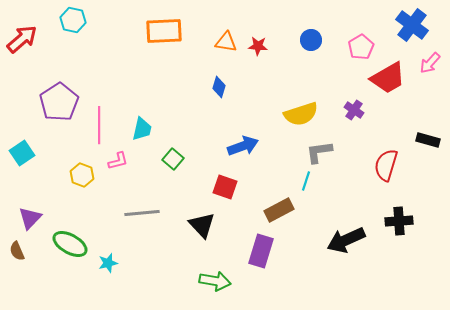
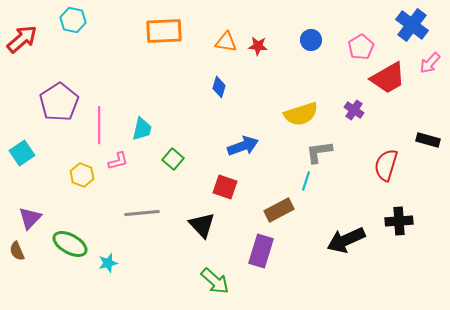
green arrow: rotated 32 degrees clockwise
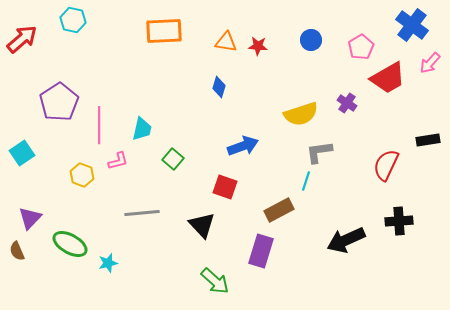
purple cross: moved 7 px left, 7 px up
black rectangle: rotated 25 degrees counterclockwise
red semicircle: rotated 8 degrees clockwise
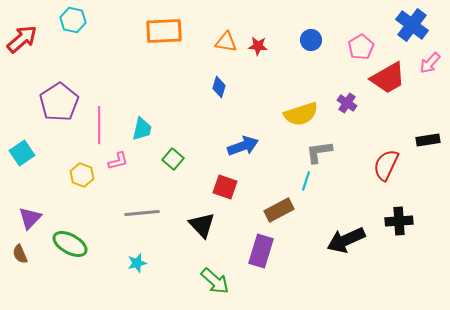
brown semicircle: moved 3 px right, 3 px down
cyan star: moved 29 px right
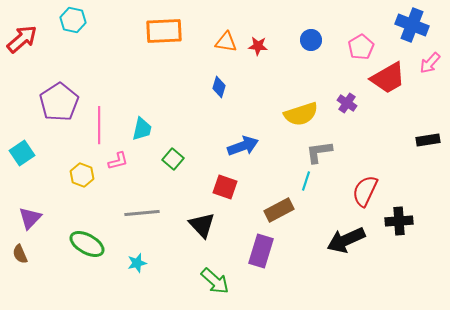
blue cross: rotated 16 degrees counterclockwise
red semicircle: moved 21 px left, 26 px down
green ellipse: moved 17 px right
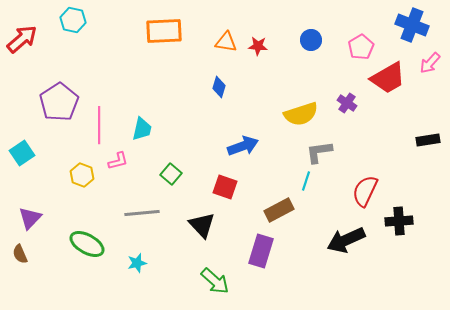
green square: moved 2 px left, 15 px down
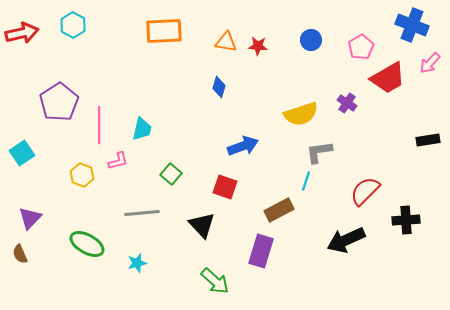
cyan hexagon: moved 5 px down; rotated 15 degrees clockwise
red arrow: moved 6 px up; rotated 28 degrees clockwise
red semicircle: rotated 20 degrees clockwise
black cross: moved 7 px right, 1 px up
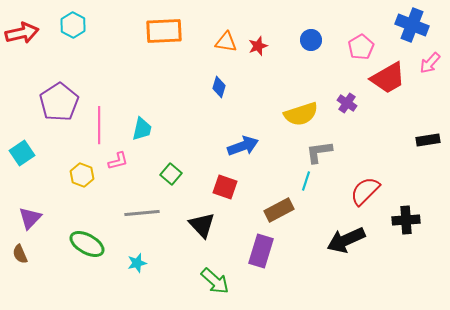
red star: rotated 24 degrees counterclockwise
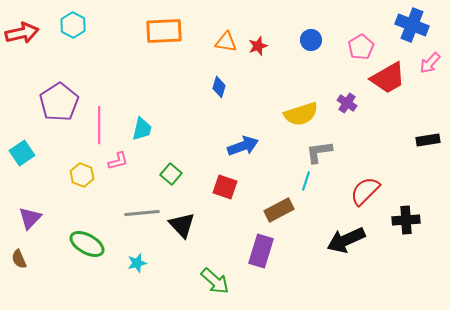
black triangle: moved 20 px left
brown semicircle: moved 1 px left, 5 px down
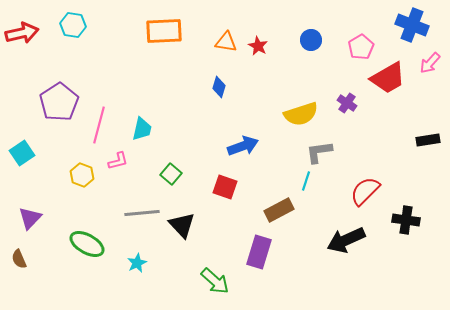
cyan hexagon: rotated 20 degrees counterclockwise
red star: rotated 24 degrees counterclockwise
pink line: rotated 15 degrees clockwise
black cross: rotated 12 degrees clockwise
purple rectangle: moved 2 px left, 1 px down
cyan star: rotated 12 degrees counterclockwise
